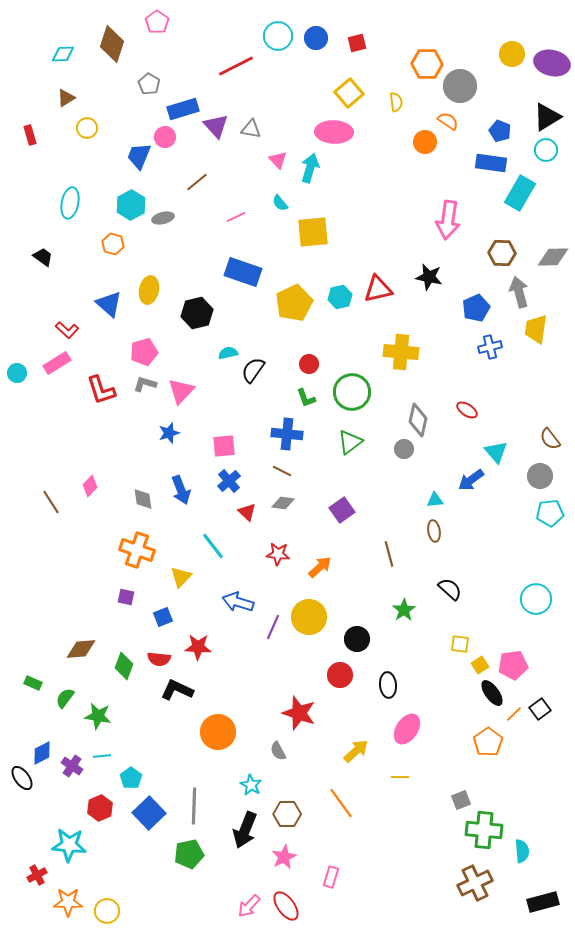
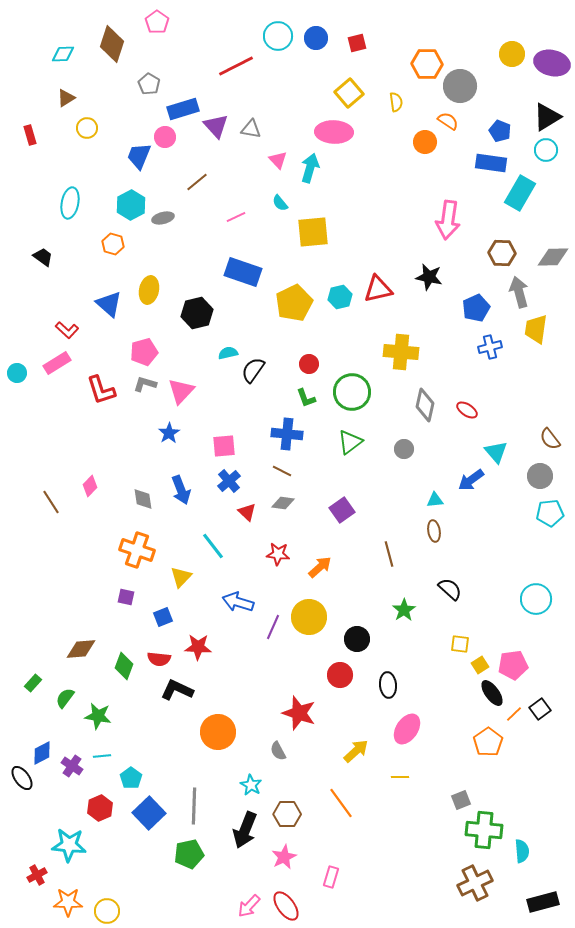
gray diamond at (418, 420): moved 7 px right, 15 px up
blue star at (169, 433): rotated 15 degrees counterclockwise
green rectangle at (33, 683): rotated 72 degrees counterclockwise
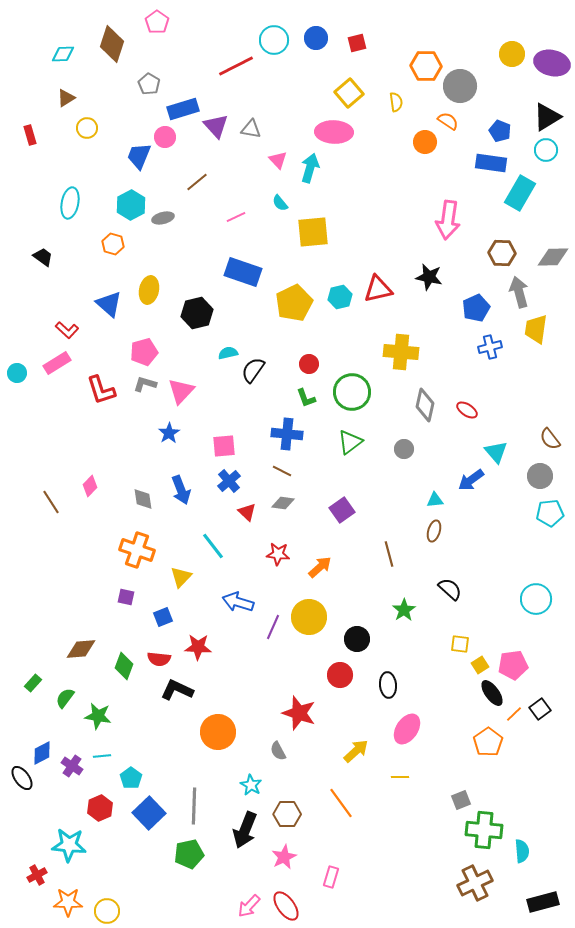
cyan circle at (278, 36): moved 4 px left, 4 px down
orange hexagon at (427, 64): moved 1 px left, 2 px down
brown ellipse at (434, 531): rotated 25 degrees clockwise
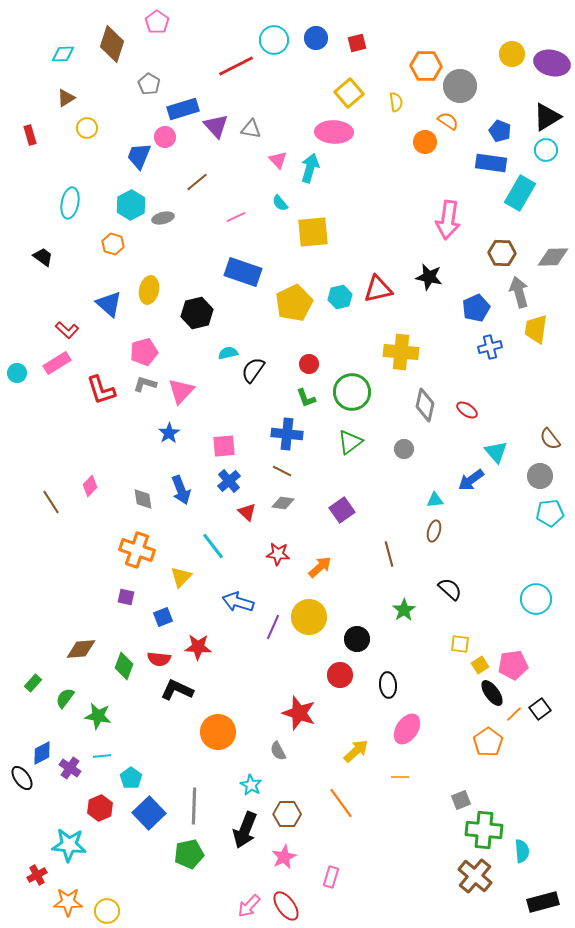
purple cross at (72, 766): moved 2 px left, 2 px down
brown cross at (475, 883): moved 7 px up; rotated 24 degrees counterclockwise
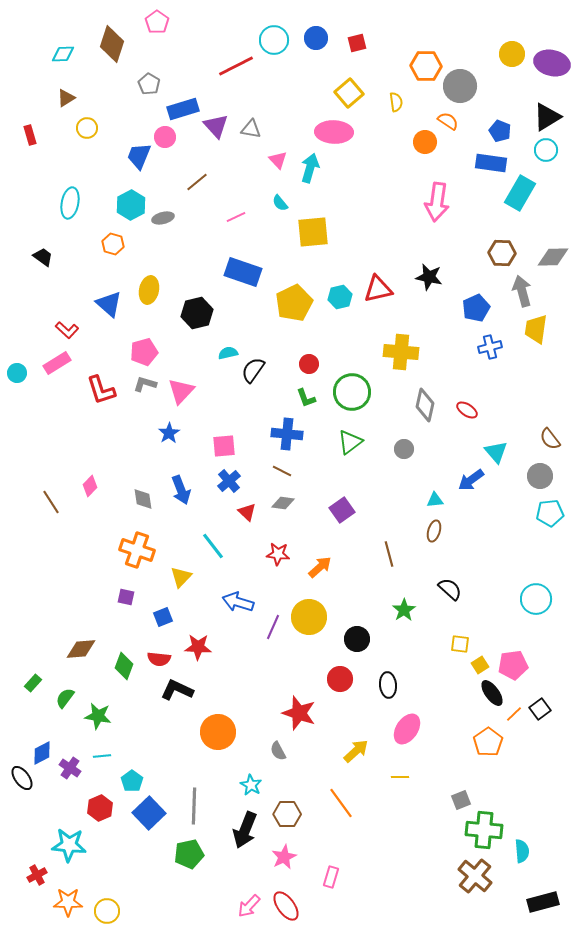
pink arrow at (448, 220): moved 11 px left, 18 px up
gray arrow at (519, 292): moved 3 px right, 1 px up
red circle at (340, 675): moved 4 px down
cyan pentagon at (131, 778): moved 1 px right, 3 px down
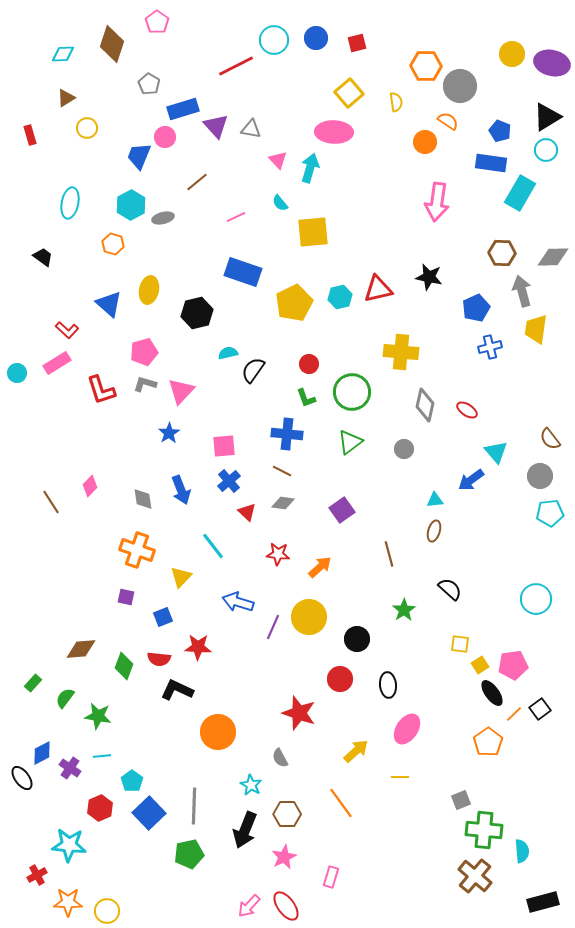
gray semicircle at (278, 751): moved 2 px right, 7 px down
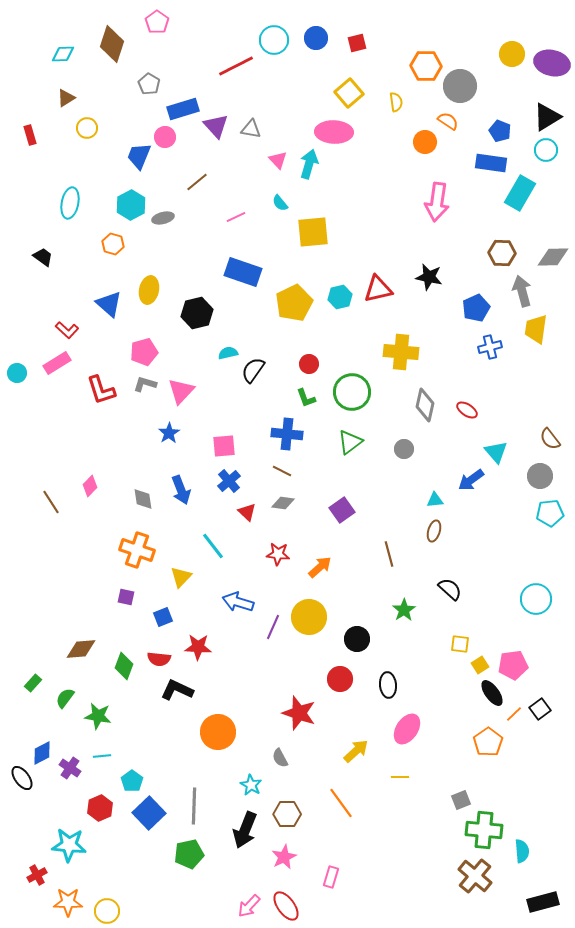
cyan arrow at (310, 168): moved 1 px left, 4 px up
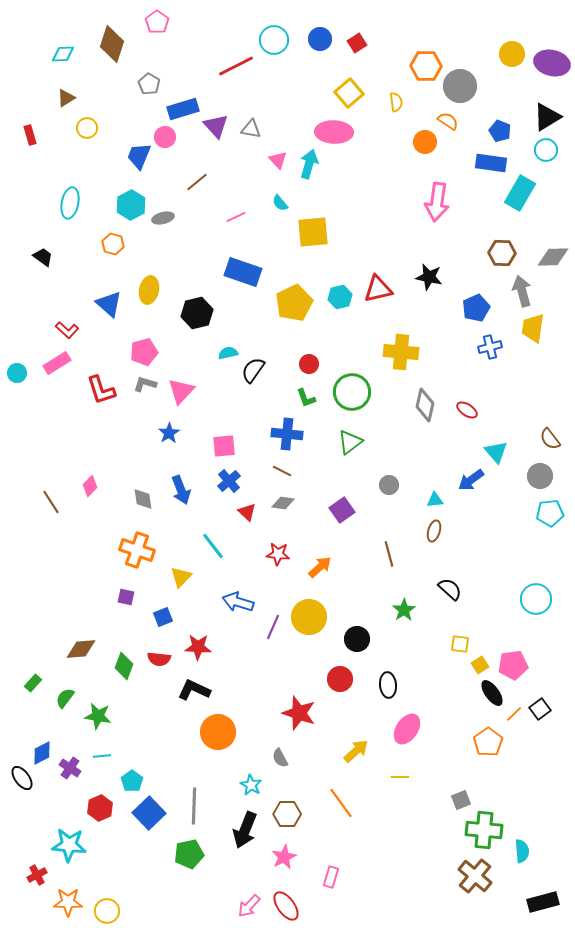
blue circle at (316, 38): moved 4 px right, 1 px down
red square at (357, 43): rotated 18 degrees counterclockwise
yellow trapezoid at (536, 329): moved 3 px left, 1 px up
gray circle at (404, 449): moved 15 px left, 36 px down
black L-shape at (177, 690): moved 17 px right
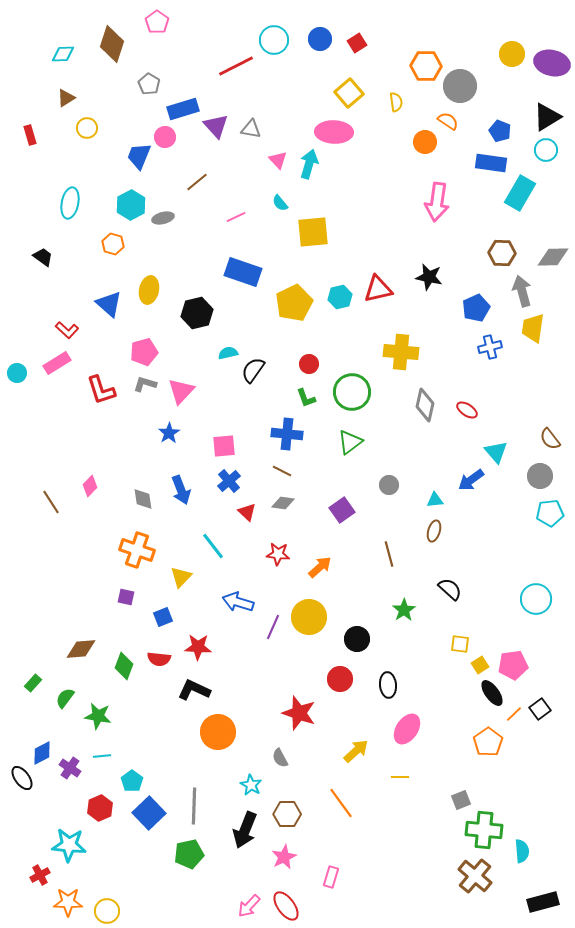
red cross at (37, 875): moved 3 px right
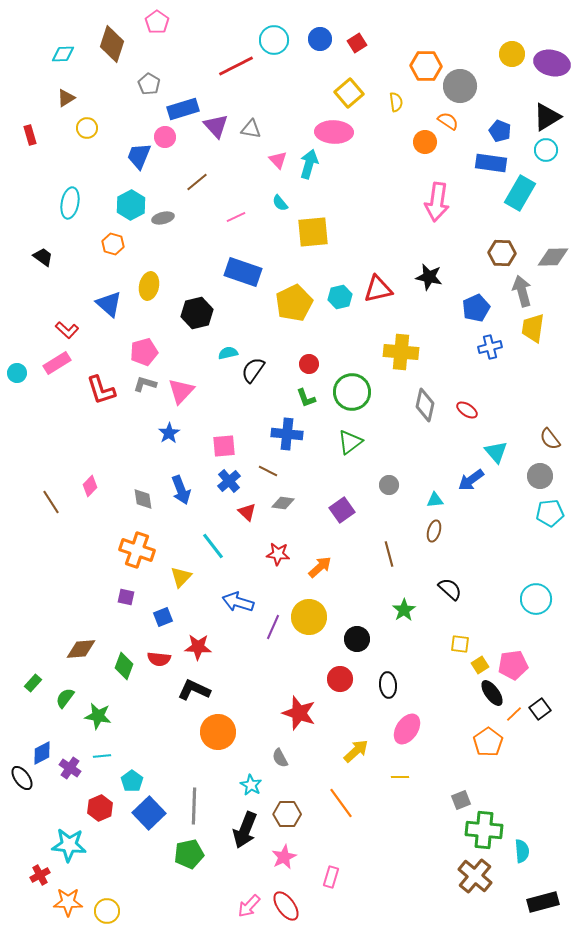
yellow ellipse at (149, 290): moved 4 px up
brown line at (282, 471): moved 14 px left
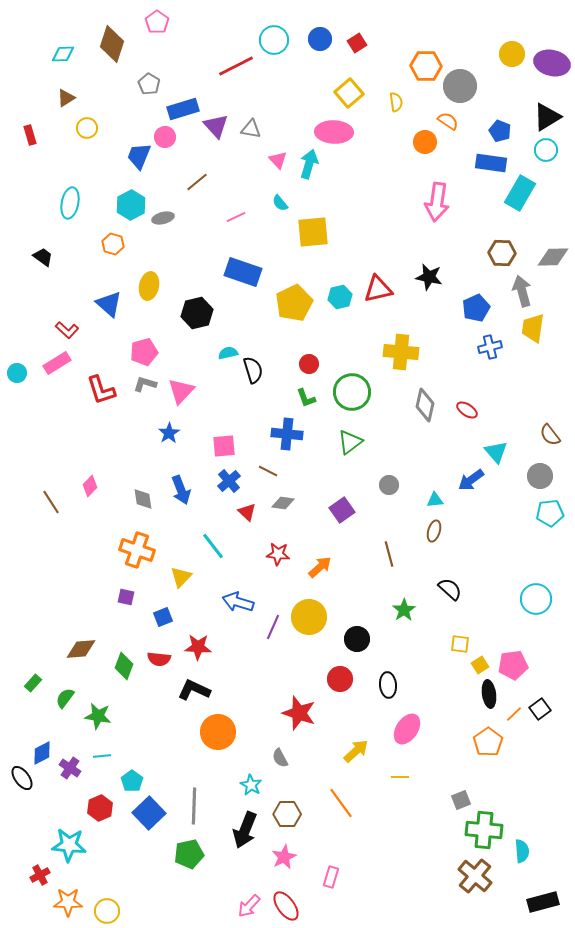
black semicircle at (253, 370): rotated 128 degrees clockwise
brown semicircle at (550, 439): moved 4 px up
black ellipse at (492, 693): moved 3 px left, 1 px down; rotated 28 degrees clockwise
